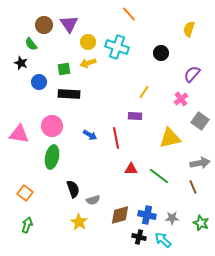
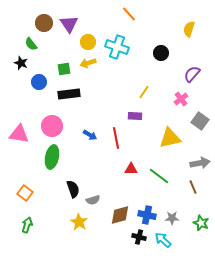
brown circle: moved 2 px up
black rectangle: rotated 10 degrees counterclockwise
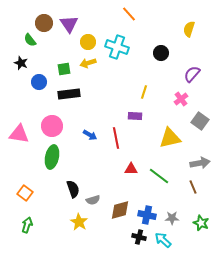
green semicircle: moved 1 px left, 4 px up
yellow line: rotated 16 degrees counterclockwise
brown diamond: moved 5 px up
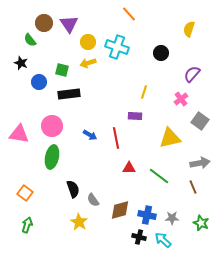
green square: moved 2 px left, 1 px down; rotated 24 degrees clockwise
red triangle: moved 2 px left, 1 px up
gray semicircle: rotated 72 degrees clockwise
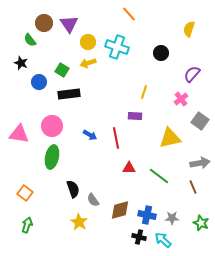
green square: rotated 16 degrees clockwise
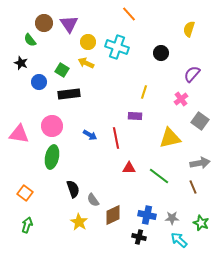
yellow arrow: moved 2 px left; rotated 42 degrees clockwise
brown diamond: moved 7 px left, 5 px down; rotated 10 degrees counterclockwise
cyan arrow: moved 16 px right
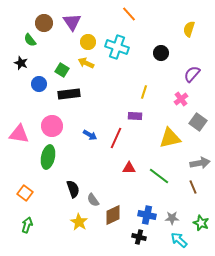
purple triangle: moved 3 px right, 2 px up
blue circle: moved 2 px down
gray square: moved 2 px left, 1 px down
red line: rotated 35 degrees clockwise
green ellipse: moved 4 px left
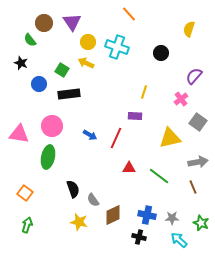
purple semicircle: moved 2 px right, 2 px down
gray arrow: moved 2 px left, 1 px up
yellow star: rotated 18 degrees counterclockwise
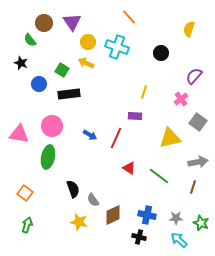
orange line: moved 3 px down
red triangle: rotated 32 degrees clockwise
brown line: rotated 40 degrees clockwise
gray star: moved 4 px right
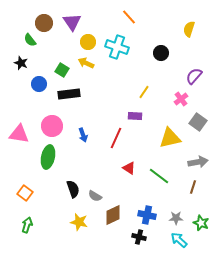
yellow line: rotated 16 degrees clockwise
blue arrow: moved 7 px left; rotated 40 degrees clockwise
gray semicircle: moved 2 px right, 4 px up; rotated 24 degrees counterclockwise
